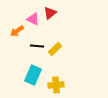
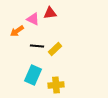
red triangle: rotated 32 degrees clockwise
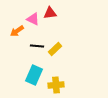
cyan rectangle: moved 1 px right
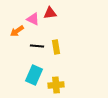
yellow rectangle: moved 1 px right, 2 px up; rotated 56 degrees counterclockwise
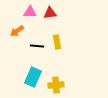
pink triangle: moved 3 px left, 7 px up; rotated 24 degrees counterclockwise
yellow rectangle: moved 1 px right, 5 px up
cyan rectangle: moved 1 px left, 2 px down
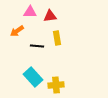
red triangle: moved 3 px down
yellow rectangle: moved 4 px up
cyan rectangle: rotated 66 degrees counterclockwise
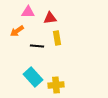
pink triangle: moved 2 px left
red triangle: moved 2 px down
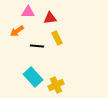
yellow rectangle: rotated 16 degrees counterclockwise
yellow cross: rotated 21 degrees counterclockwise
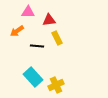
red triangle: moved 1 px left, 2 px down
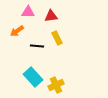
red triangle: moved 2 px right, 4 px up
